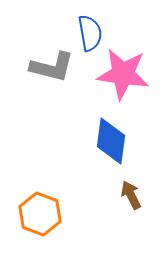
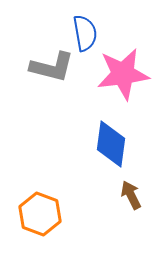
blue semicircle: moved 5 px left
pink star: rotated 16 degrees counterclockwise
blue diamond: moved 3 px down
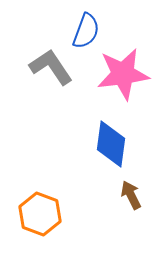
blue semicircle: moved 1 px right, 2 px up; rotated 30 degrees clockwise
gray L-shape: moved 1 px left; rotated 138 degrees counterclockwise
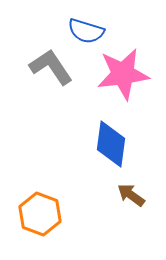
blue semicircle: rotated 87 degrees clockwise
brown arrow: rotated 28 degrees counterclockwise
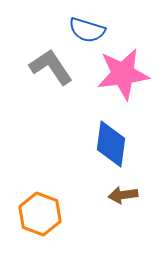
blue semicircle: moved 1 px right, 1 px up
brown arrow: moved 8 px left; rotated 44 degrees counterclockwise
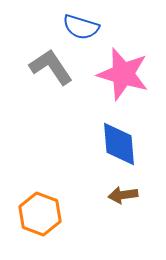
blue semicircle: moved 6 px left, 3 px up
pink star: rotated 24 degrees clockwise
blue diamond: moved 8 px right; rotated 12 degrees counterclockwise
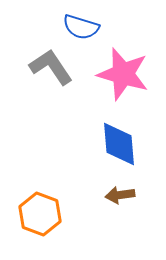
brown arrow: moved 3 px left
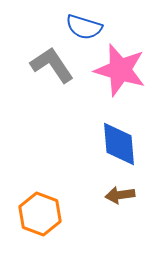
blue semicircle: moved 3 px right
gray L-shape: moved 1 px right, 2 px up
pink star: moved 3 px left, 4 px up
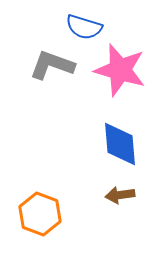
gray L-shape: rotated 36 degrees counterclockwise
blue diamond: moved 1 px right
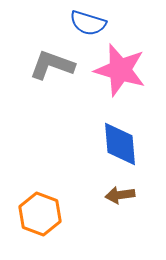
blue semicircle: moved 4 px right, 4 px up
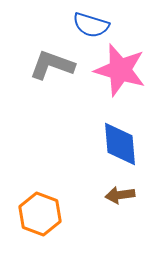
blue semicircle: moved 3 px right, 2 px down
